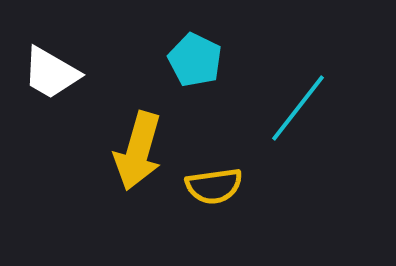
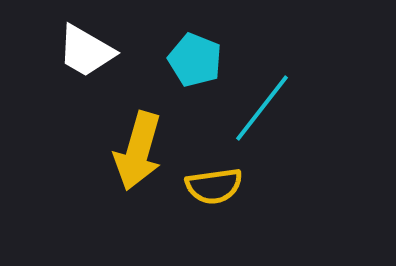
cyan pentagon: rotated 4 degrees counterclockwise
white trapezoid: moved 35 px right, 22 px up
cyan line: moved 36 px left
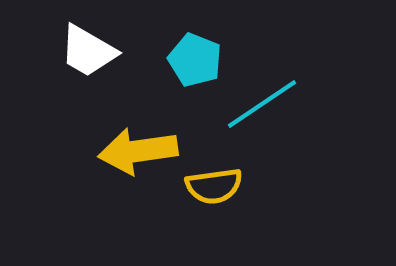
white trapezoid: moved 2 px right
cyan line: moved 4 px up; rotated 18 degrees clockwise
yellow arrow: rotated 66 degrees clockwise
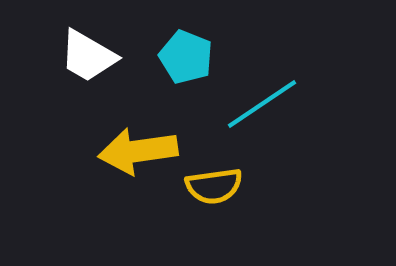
white trapezoid: moved 5 px down
cyan pentagon: moved 9 px left, 3 px up
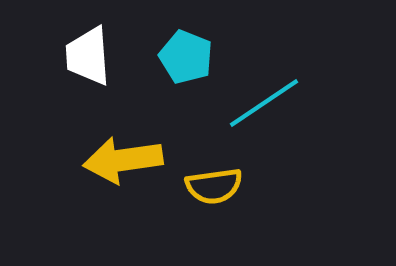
white trapezoid: rotated 56 degrees clockwise
cyan line: moved 2 px right, 1 px up
yellow arrow: moved 15 px left, 9 px down
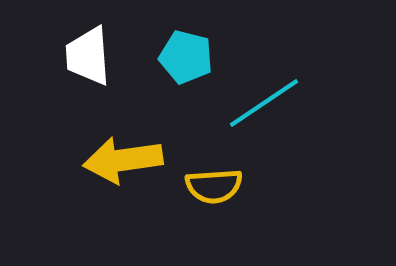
cyan pentagon: rotated 8 degrees counterclockwise
yellow semicircle: rotated 4 degrees clockwise
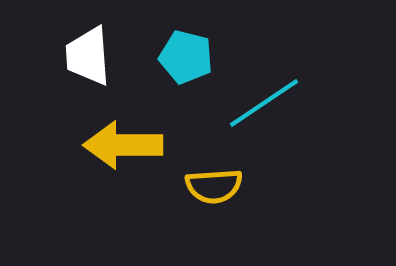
yellow arrow: moved 15 px up; rotated 8 degrees clockwise
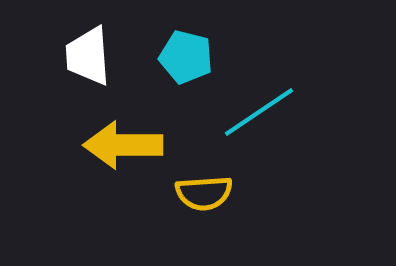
cyan line: moved 5 px left, 9 px down
yellow semicircle: moved 10 px left, 7 px down
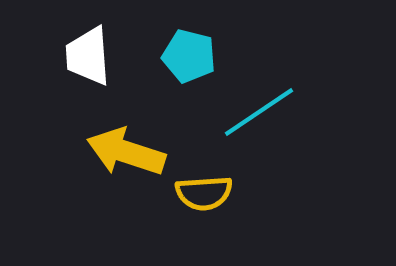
cyan pentagon: moved 3 px right, 1 px up
yellow arrow: moved 3 px right, 7 px down; rotated 18 degrees clockwise
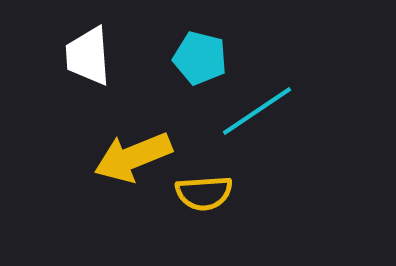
cyan pentagon: moved 11 px right, 2 px down
cyan line: moved 2 px left, 1 px up
yellow arrow: moved 7 px right, 5 px down; rotated 40 degrees counterclockwise
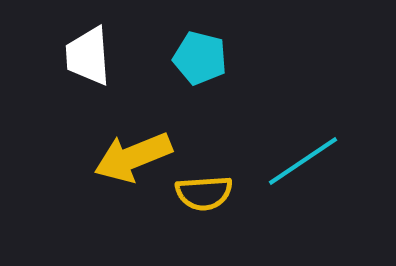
cyan line: moved 46 px right, 50 px down
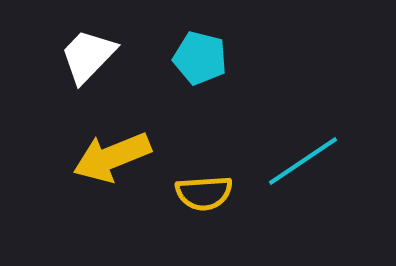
white trapezoid: rotated 48 degrees clockwise
yellow arrow: moved 21 px left
